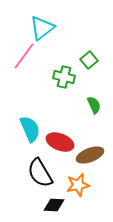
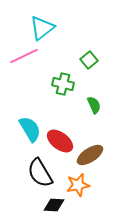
pink line: rotated 28 degrees clockwise
green cross: moved 1 px left, 7 px down
cyan semicircle: rotated 8 degrees counterclockwise
red ellipse: moved 1 px up; rotated 16 degrees clockwise
brown ellipse: rotated 12 degrees counterclockwise
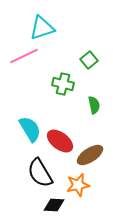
cyan triangle: rotated 20 degrees clockwise
green semicircle: rotated 12 degrees clockwise
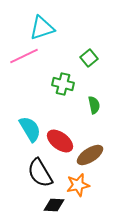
green square: moved 2 px up
